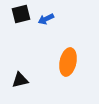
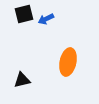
black square: moved 3 px right
black triangle: moved 2 px right
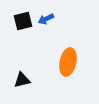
black square: moved 1 px left, 7 px down
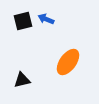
blue arrow: rotated 49 degrees clockwise
orange ellipse: rotated 24 degrees clockwise
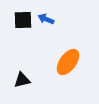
black square: moved 1 px up; rotated 12 degrees clockwise
